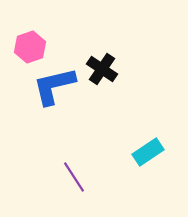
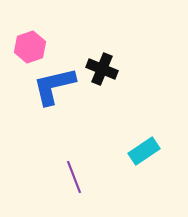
black cross: rotated 12 degrees counterclockwise
cyan rectangle: moved 4 px left, 1 px up
purple line: rotated 12 degrees clockwise
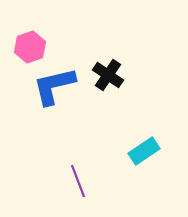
black cross: moved 6 px right, 6 px down; rotated 12 degrees clockwise
purple line: moved 4 px right, 4 px down
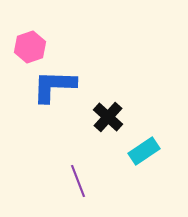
black cross: moved 42 px down; rotated 8 degrees clockwise
blue L-shape: rotated 15 degrees clockwise
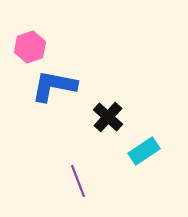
blue L-shape: rotated 9 degrees clockwise
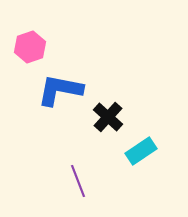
blue L-shape: moved 6 px right, 4 px down
cyan rectangle: moved 3 px left
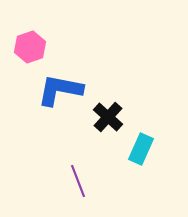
cyan rectangle: moved 2 px up; rotated 32 degrees counterclockwise
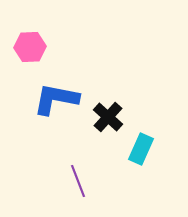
pink hexagon: rotated 16 degrees clockwise
blue L-shape: moved 4 px left, 9 px down
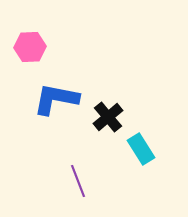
black cross: rotated 8 degrees clockwise
cyan rectangle: rotated 56 degrees counterclockwise
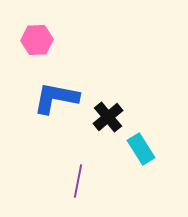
pink hexagon: moved 7 px right, 7 px up
blue L-shape: moved 1 px up
purple line: rotated 32 degrees clockwise
